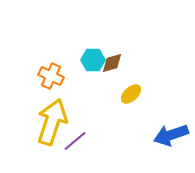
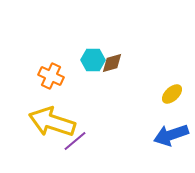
yellow ellipse: moved 41 px right
yellow arrow: rotated 90 degrees counterclockwise
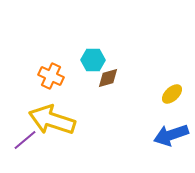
brown diamond: moved 4 px left, 15 px down
yellow arrow: moved 2 px up
purple line: moved 50 px left, 1 px up
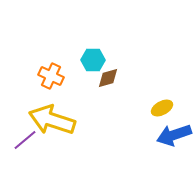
yellow ellipse: moved 10 px left, 14 px down; rotated 15 degrees clockwise
blue arrow: moved 3 px right
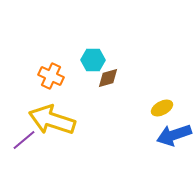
purple line: moved 1 px left
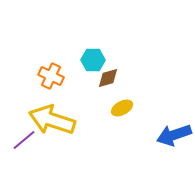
yellow ellipse: moved 40 px left
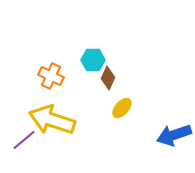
brown diamond: rotated 50 degrees counterclockwise
yellow ellipse: rotated 20 degrees counterclockwise
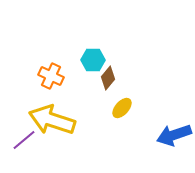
brown diamond: rotated 15 degrees clockwise
